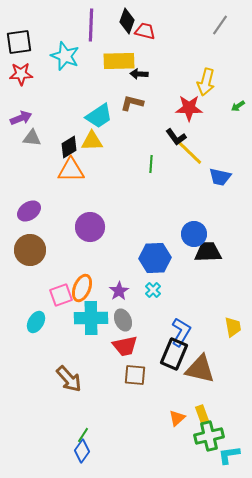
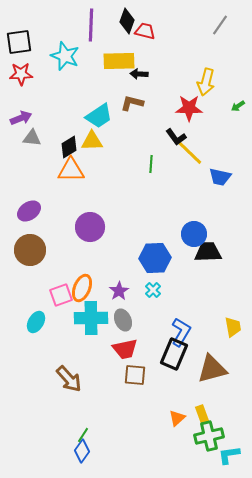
red trapezoid at (125, 346): moved 3 px down
brown triangle at (200, 369): moved 12 px right; rotated 28 degrees counterclockwise
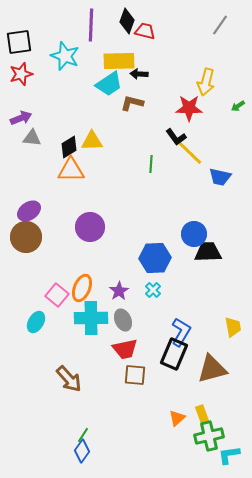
red star at (21, 74): rotated 15 degrees counterclockwise
cyan trapezoid at (99, 116): moved 10 px right, 32 px up
brown circle at (30, 250): moved 4 px left, 13 px up
pink square at (61, 295): moved 4 px left; rotated 30 degrees counterclockwise
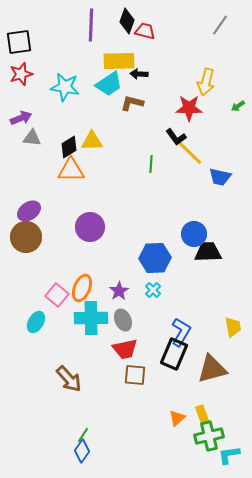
cyan star at (65, 56): moved 31 px down; rotated 12 degrees counterclockwise
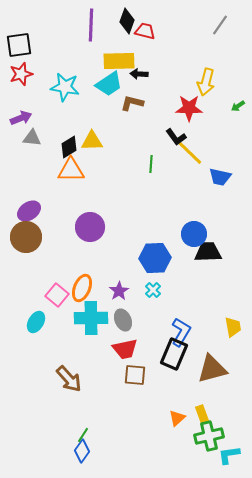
black square at (19, 42): moved 3 px down
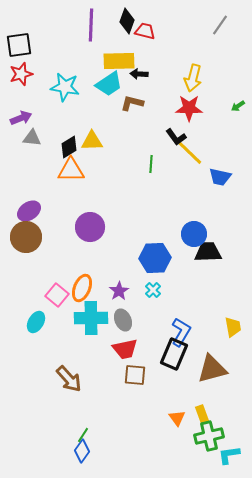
yellow arrow at (206, 82): moved 13 px left, 4 px up
orange triangle at (177, 418): rotated 24 degrees counterclockwise
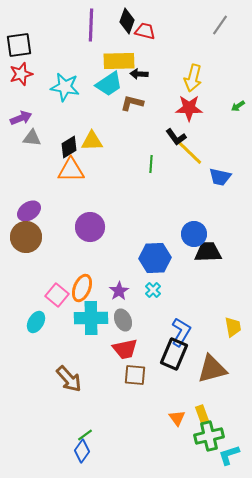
green line at (83, 435): moved 2 px right; rotated 21 degrees clockwise
cyan L-shape at (229, 455): rotated 10 degrees counterclockwise
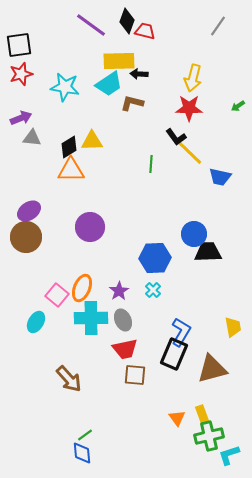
purple line at (91, 25): rotated 56 degrees counterclockwise
gray line at (220, 25): moved 2 px left, 1 px down
blue diamond at (82, 451): moved 2 px down; rotated 40 degrees counterclockwise
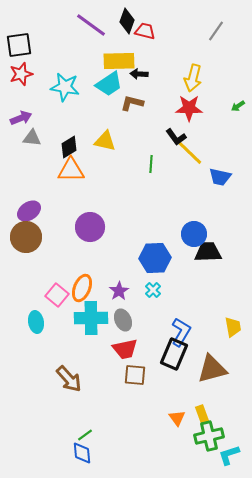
gray line at (218, 26): moved 2 px left, 5 px down
yellow triangle at (92, 141): moved 13 px right; rotated 15 degrees clockwise
cyan ellipse at (36, 322): rotated 40 degrees counterclockwise
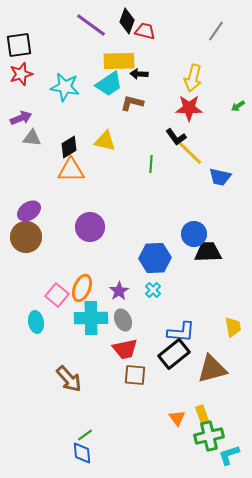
blue L-shape at (181, 332): rotated 64 degrees clockwise
black rectangle at (174, 354): rotated 28 degrees clockwise
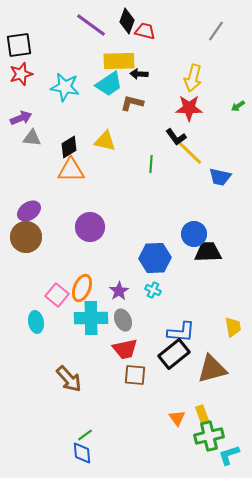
cyan cross at (153, 290): rotated 21 degrees counterclockwise
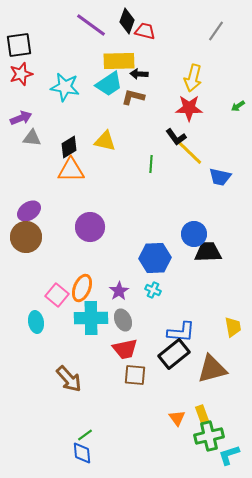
brown L-shape at (132, 103): moved 1 px right, 6 px up
